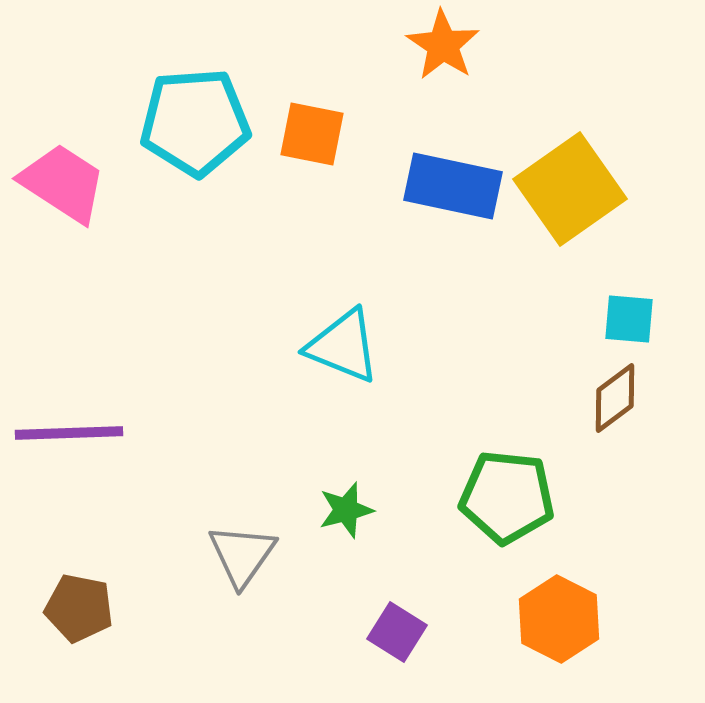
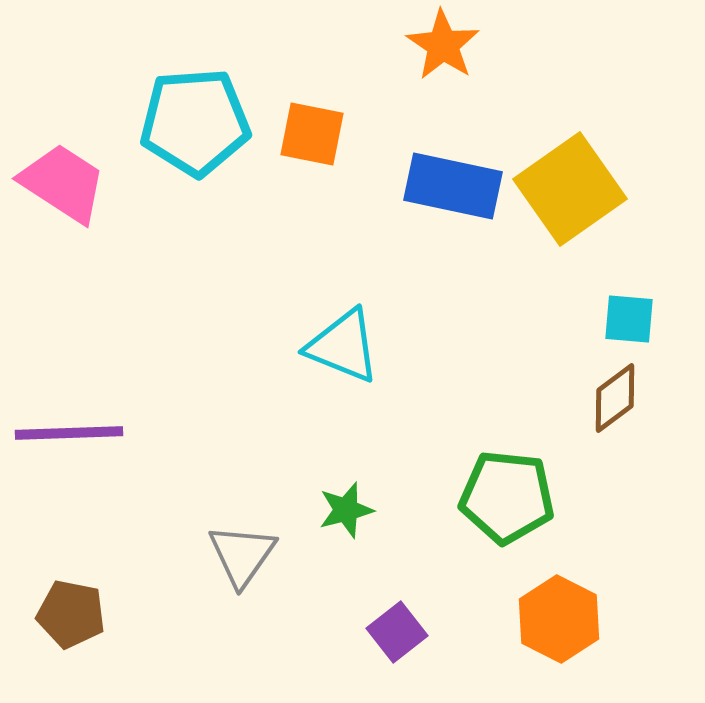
brown pentagon: moved 8 px left, 6 px down
purple square: rotated 20 degrees clockwise
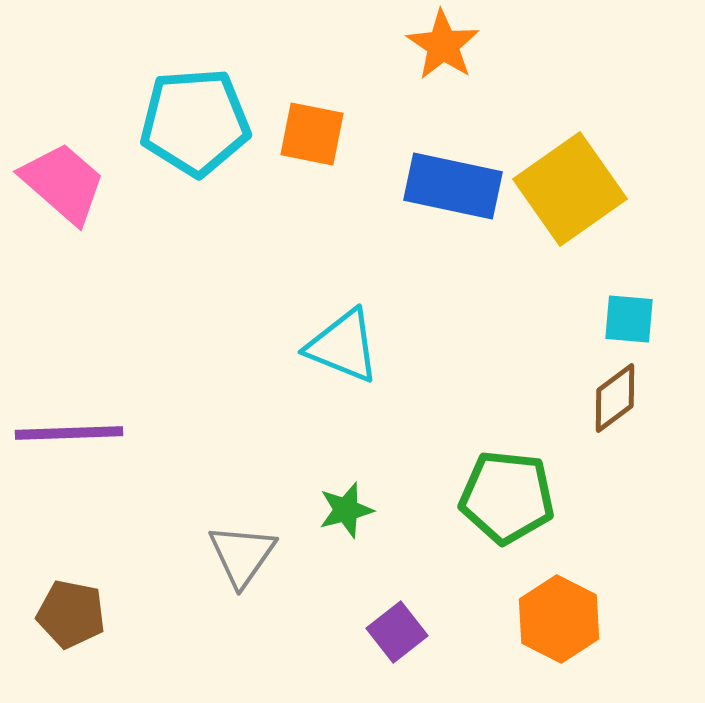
pink trapezoid: rotated 8 degrees clockwise
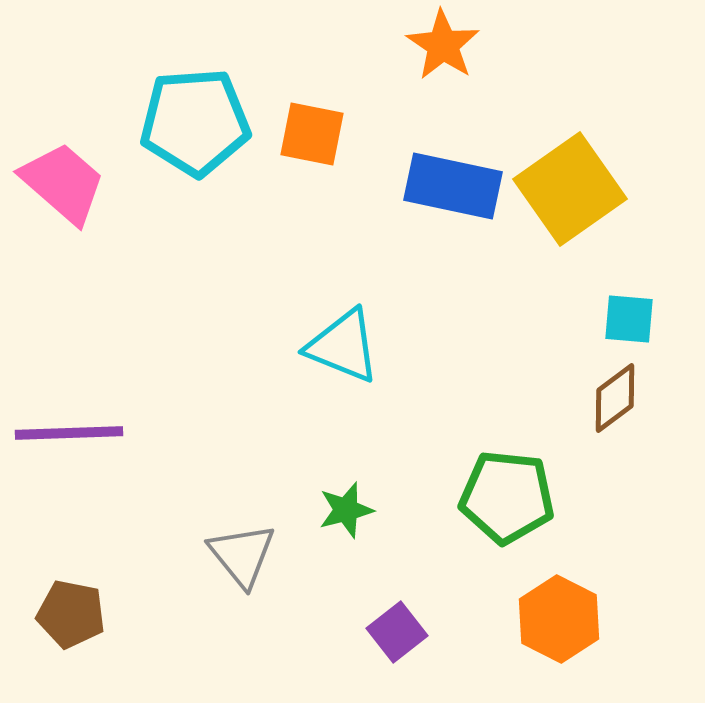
gray triangle: rotated 14 degrees counterclockwise
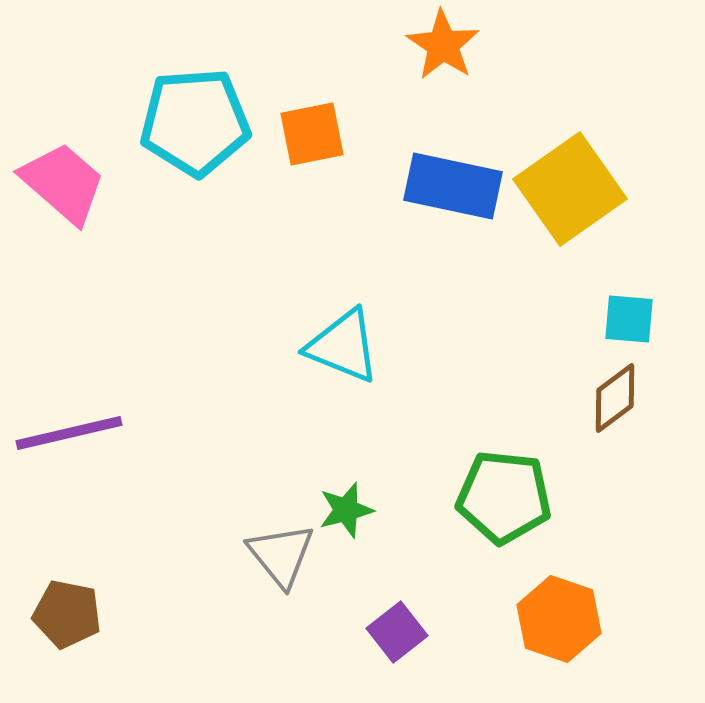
orange square: rotated 22 degrees counterclockwise
purple line: rotated 11 degrees counterclockwise
green pentagon: moved 3 px left
gray triangle: moved 39 px right
brown pentagon: moved 4 px left
orange hexagon: rotated 8 degrees counterclockwise
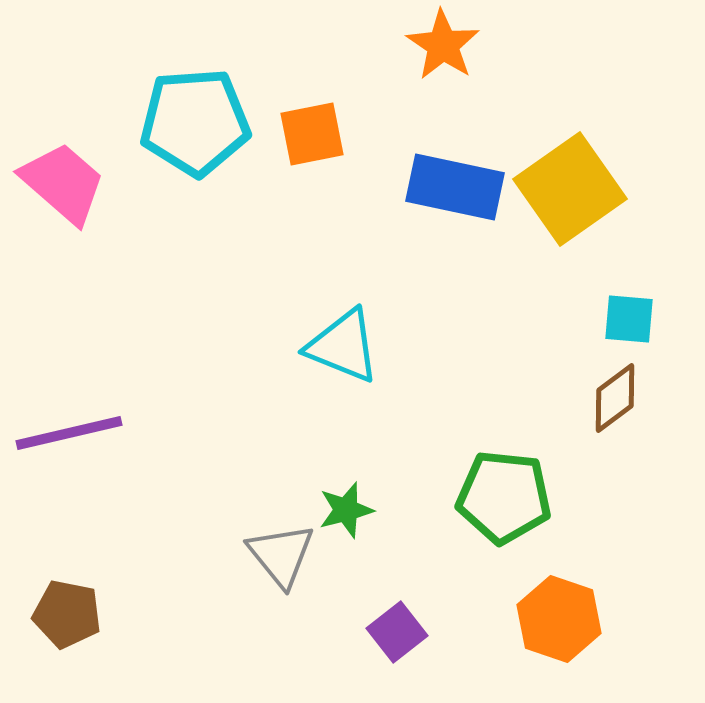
blue rectangle: moved 2 px right, 1 px down
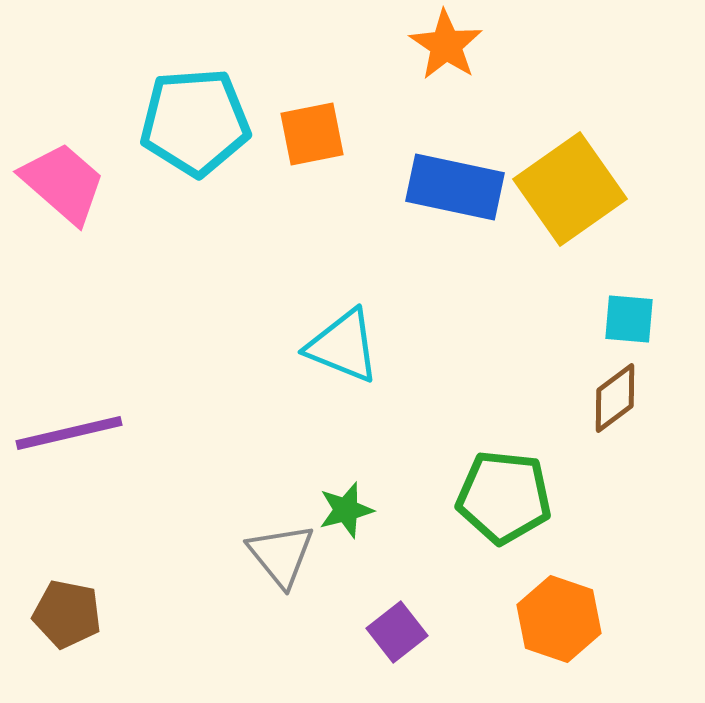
orange star: moved 3 px right
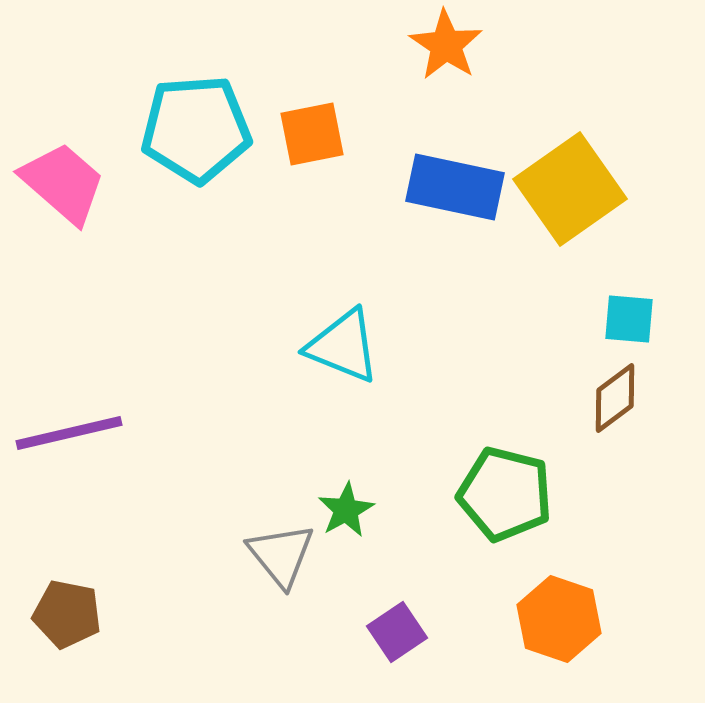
cyan pentagon: moved 1 px right, 7 px down
green pentagon: moved 1 px right, 3 px up; rotated 8 degrees clockwise
green star: rotated 14 degrees counterclockwise
purple square: rotated 4 degrees clockwise
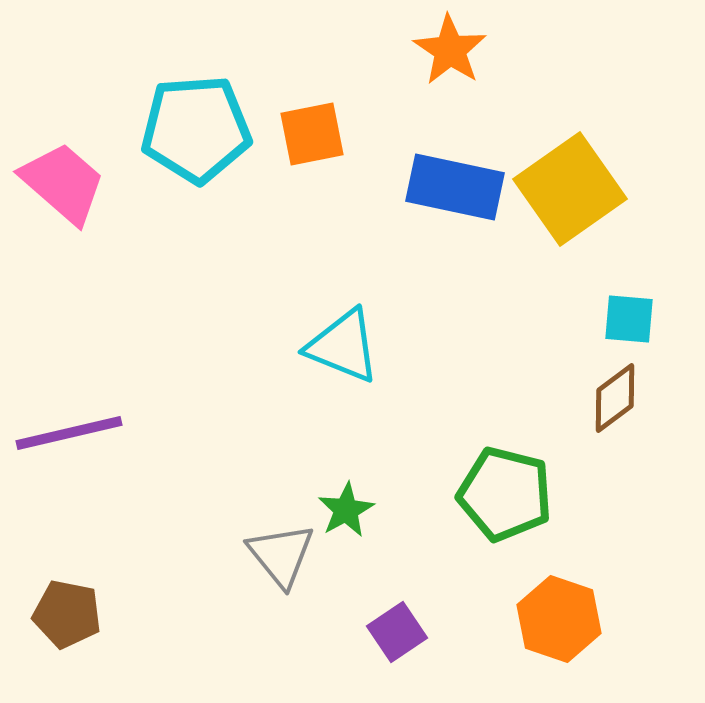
orange star: moved 4 px right, 5 px down
